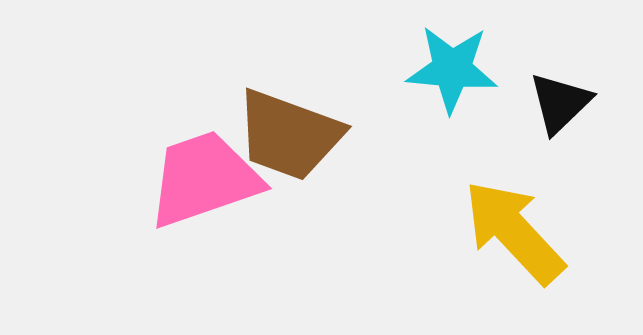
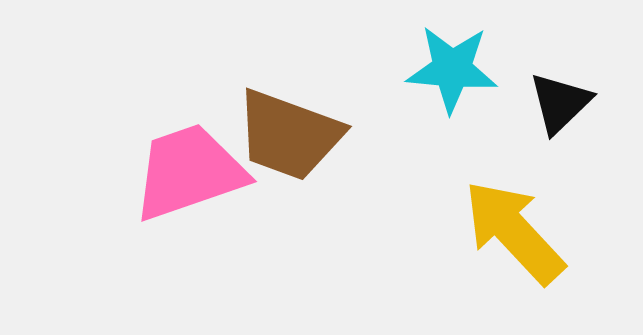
pink trapezoid: moved 15 px left, 7 px up
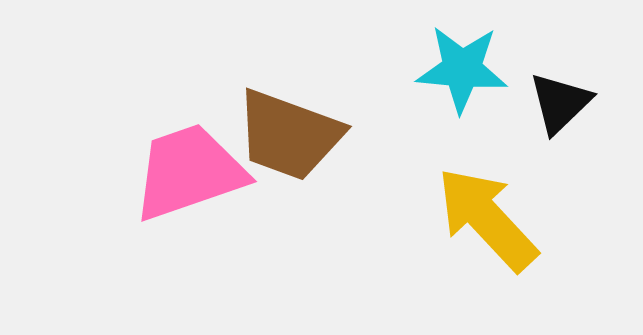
cyan star: moved 10 px right
yellow arrow: moved 27 px left, 13 px up
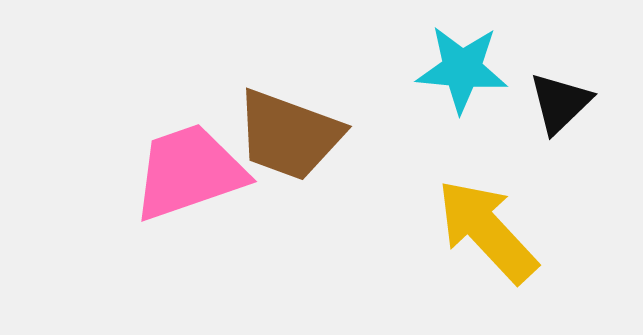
yellow arrow: moved 12 px down
